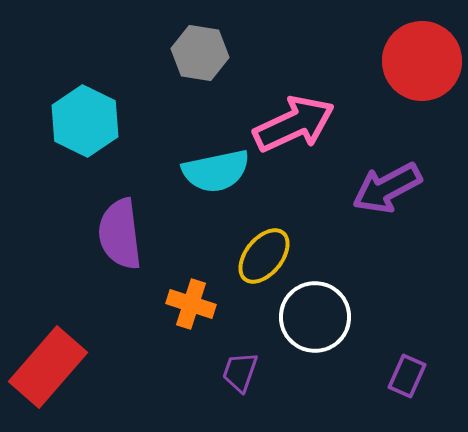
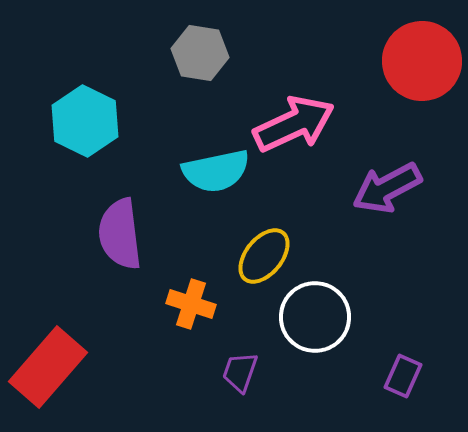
purple rectangle: moved 4 px left
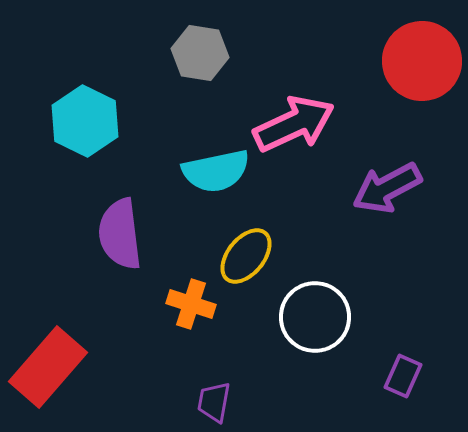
yellow ellipse: moved 18 px left
purple trapezoid: moved 26 px left, 30 px down; rotated 9 degrees counterclockwise
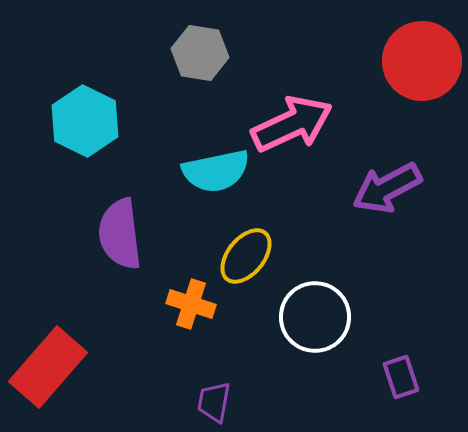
pink arrow: moved 2 px left
purple rectangle: moved 2 px left, 1 px down; rotated 42 degrees counterclockwise
